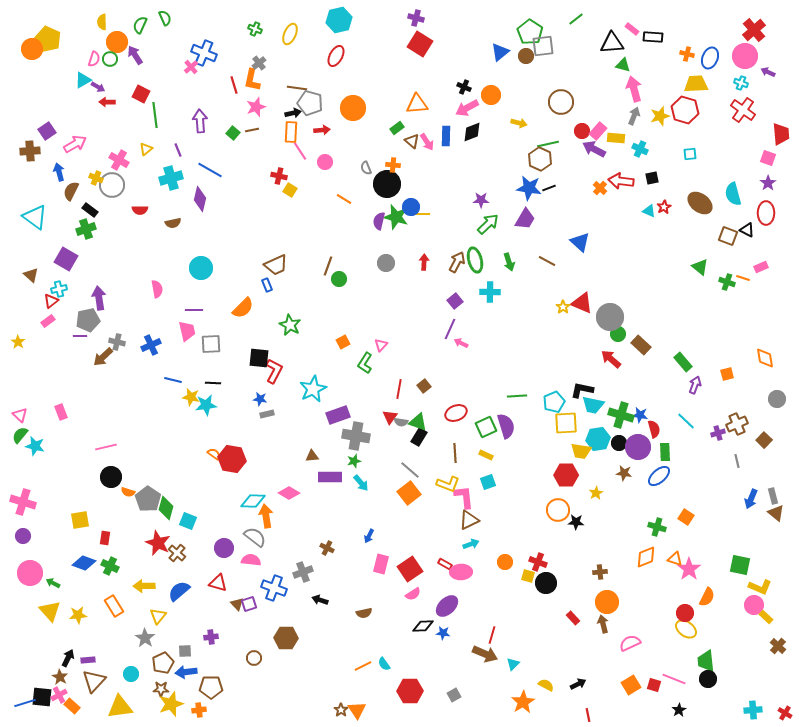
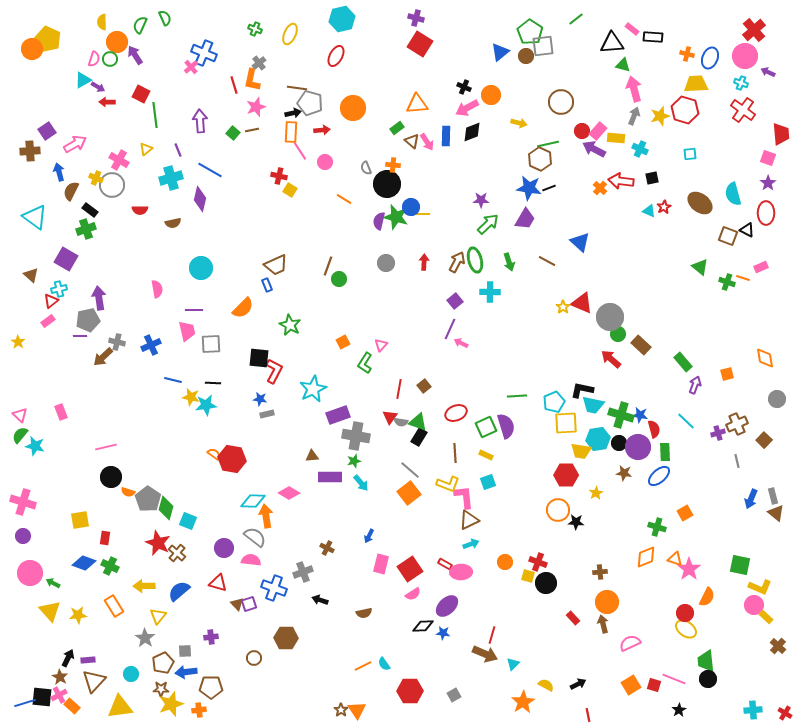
cyan hexagon at (339, 20): moved 3 px right, 1 px up
orange square at (686, 517): moved 1 px left, 4 px up; rotated 28 degrees clockwise
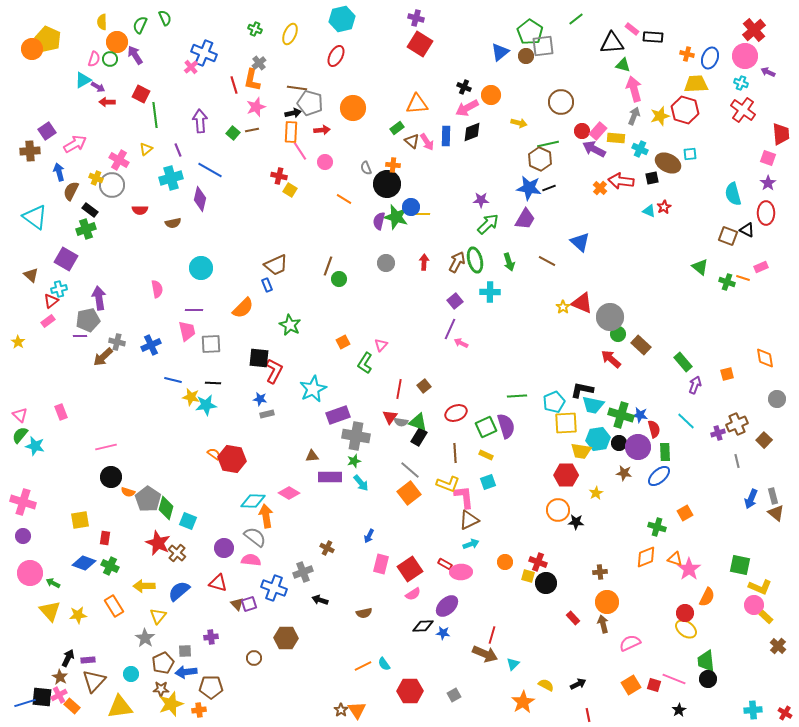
brown ellipse at (700, 203): moved 32 px left, 40 px up; rotated 10 degrees counterclockwise
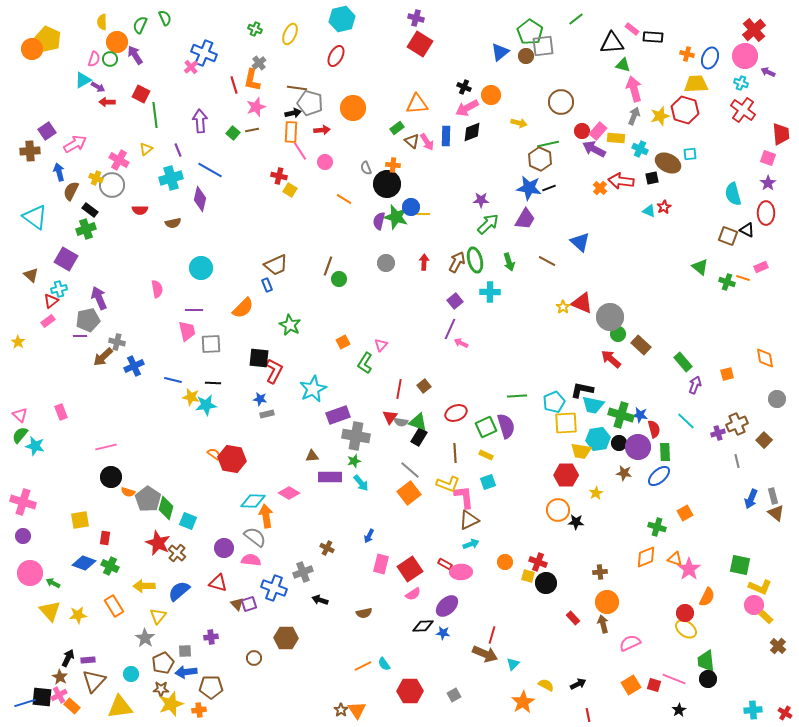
purple arrow at (99, 298): rotated 15 degrees counterclockwise
blue cross at (151, 345): moved 17 px left, 21 px down
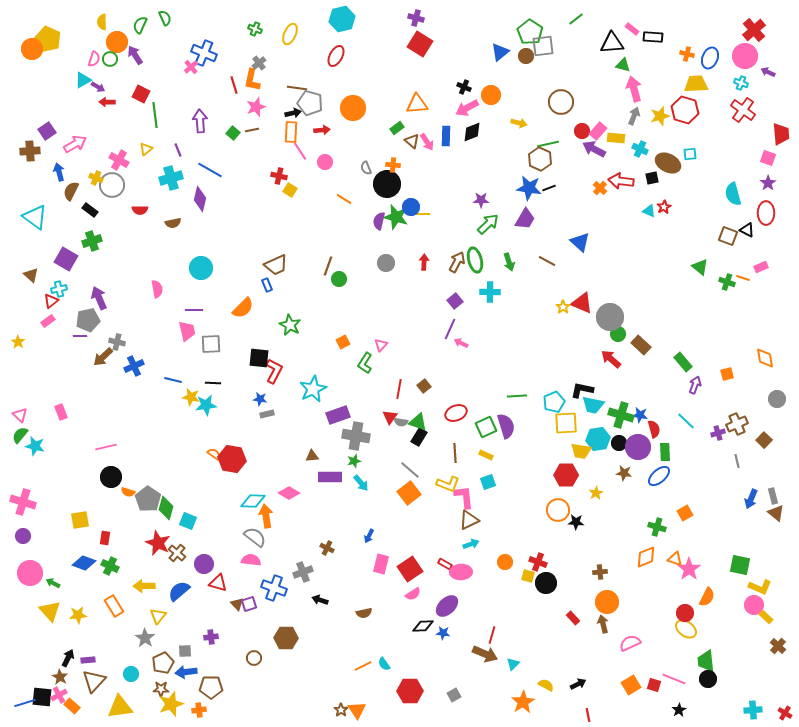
green cross at (86, 229): moved 6 px right, 12 px down
purple circle at (224, 548): moved 20 px left, 16 px down
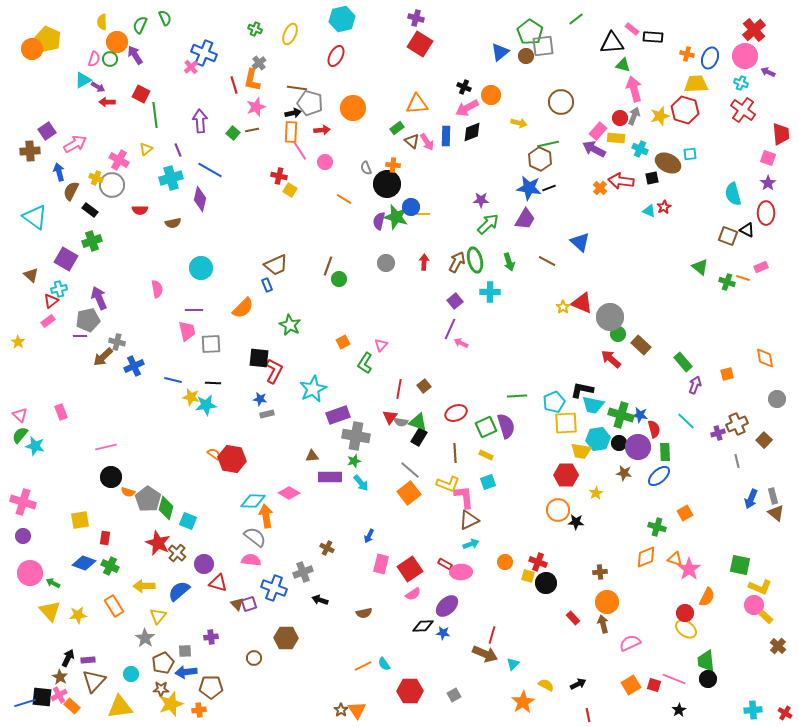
red circle at (582, 131): moved 38 px right, 13 px up
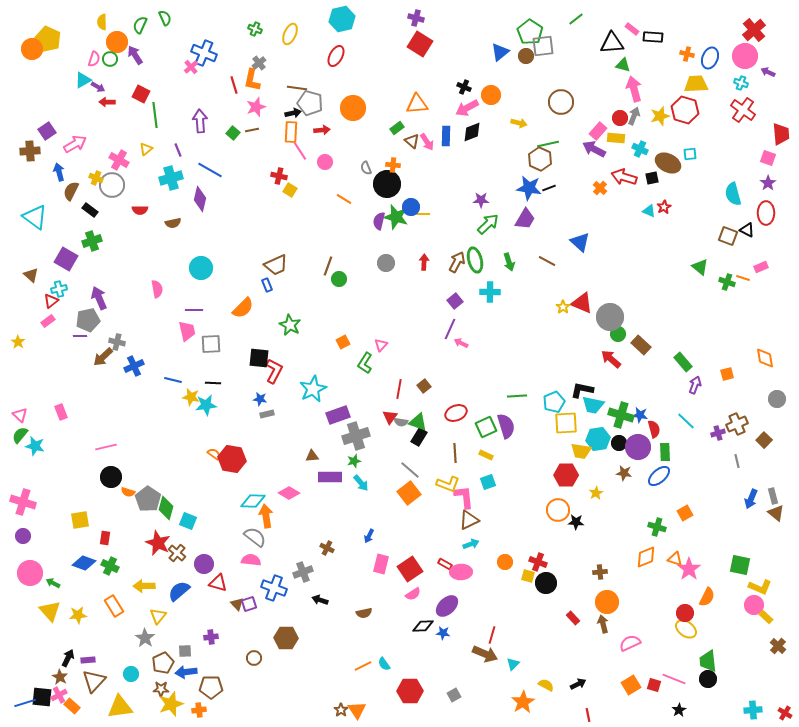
red arrow at (621, 181): moved 3 px right, 4 px up; rotated 10 degrees clockwise
gray cross at (356, 436): rotated 28 degrees counterclockwise
green trapezoid at (706, 661): moved 2 px right
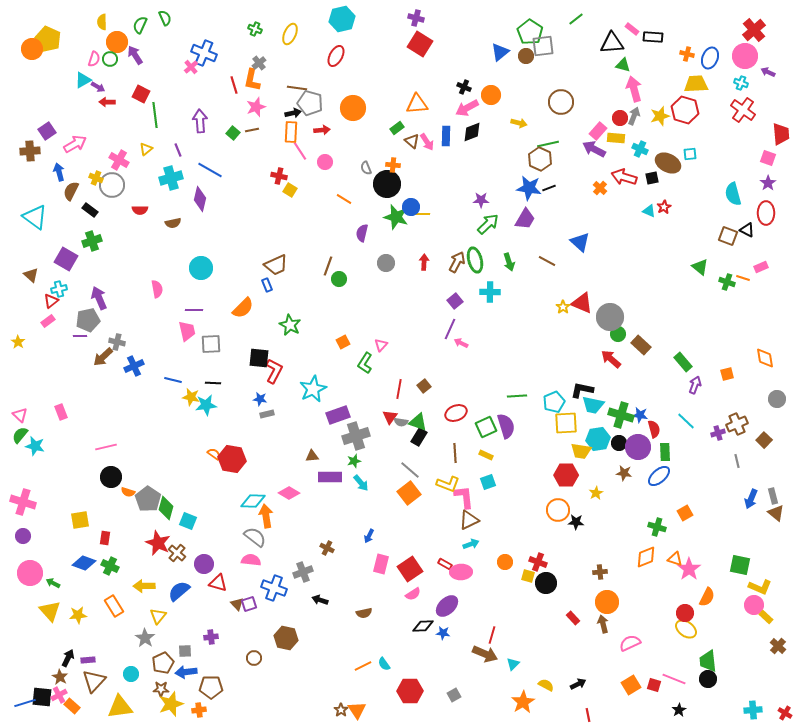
purple semicircle at (379, 221): moved 17 px left, 12 px down
brown hexagon at (286, 638): rotated 10 degrees clockwise
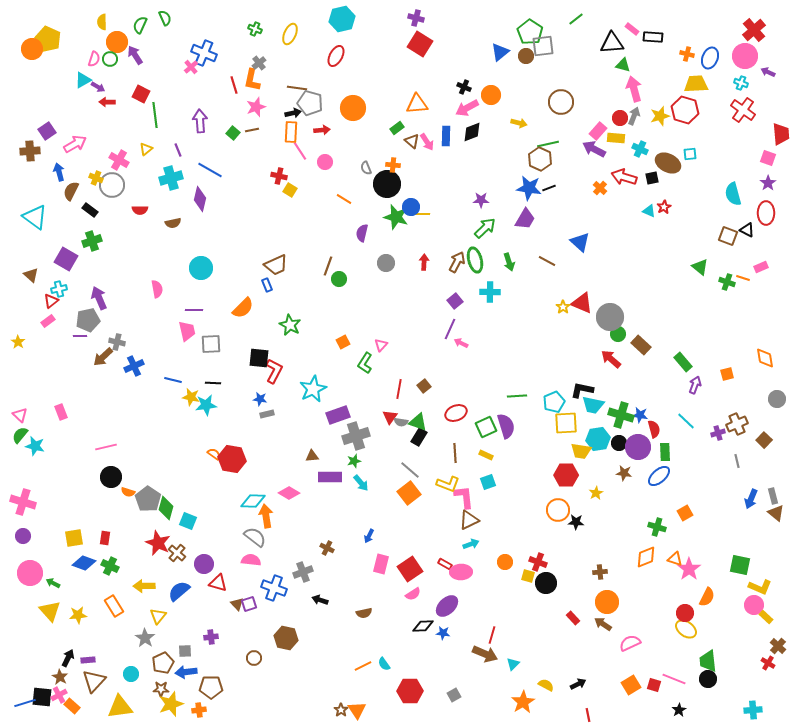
green arrow at (488, 224): moved 3 px left, 4 px down
yellow square at (80, 520): moved 6 px left, 18 px down
brown arrow at (603, 624): rotated 42 degrees counterclockwise
red cross at (785, 713): moved 17 px left, 50 px up
